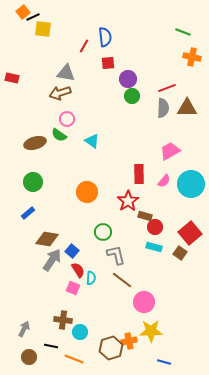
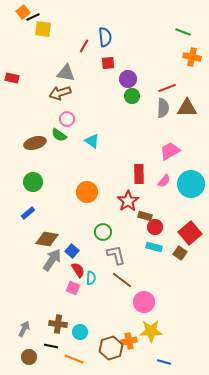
brown cross at (63, 320): moved 5 px left, 4 px down
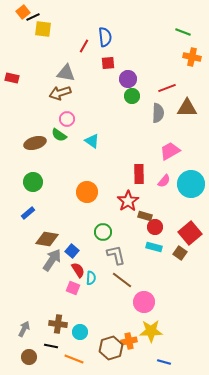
gray semicircle at (163, 108): moved 5 px left, 5 px down
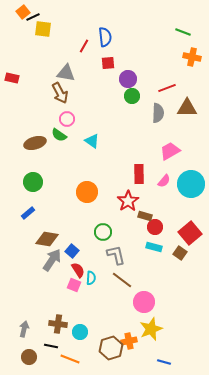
brown arrow at (60, 93): rotated 100 degrees counterclockwise
pink square at (73, 288): moved 1 px right, 3 px up
gray arrow at (24, 329): rotated 14 degrees counterclockwise
yellow star at (151, 331): moved 2 px up; rotated 20 degrees counterclockwise
orange line at (74, 359): moved 4 px left
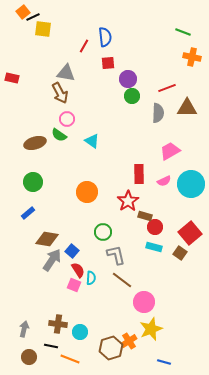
pink semicircle at (164, 181): rotated 24 degrees clockwise
orange cross at (129, 341): rotated 21 degrees counterclockwise
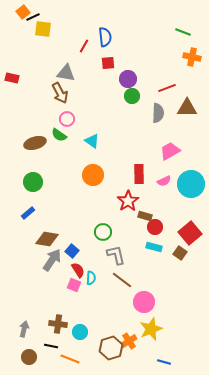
orange circle at (87, 192): moved 6 px right, 17 px up
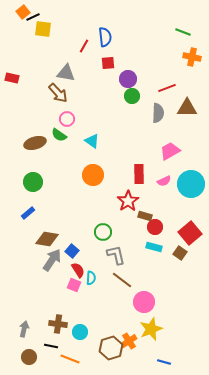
brown arrow at (60, 93): moved 2 px left; rotated 15 degrees counterclockwise
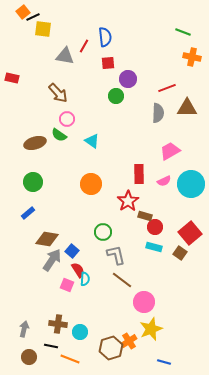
gray triangle at (66, 73): moved 1 px left, 17 px up
green circle at (132, 96): moved 16 px left
orange circle at (93, 175): moved 2 px left, 9 px down
cyan semicircle at (91, 278): moved 6 px left, 1 px down
pink square at (74, 285): moved 7 px left
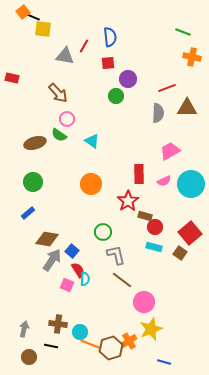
black line at (33, 17): rotated 48 degrees clockwise
blue semicircle at (105, 37): moved 5 px right
orange line at (70, 359): moved 20 px right, 15 px up
